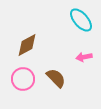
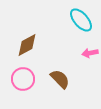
pink arrow: moved 6 px right, 4 px up
brown semicircle: moved 4 px right, 1 px down
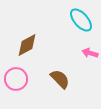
pink arrow: rotated 28 degrees clockwise
pink circle: moved 7 px left
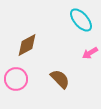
pink arrow: rotated 49 degrees counterclockwise
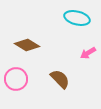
cyan ellipse: moved 4 px left, 2 px up; rotated 35 degrees counterclockwise
brown diamond: rotated 60 degrees clockwise
pink arrow: moved 2 px left
